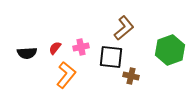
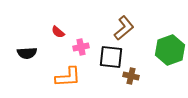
red semicircle: moved 3 px right, 16 px up; rotated 88 degrees counterclockwise
orange L-shape: moved 2 px right, 2 px down; rotated 48 degrees clockwise
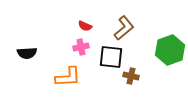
red semicircle: moved 27 px right, 6 px up; rotated 16 degrees counterclockwise
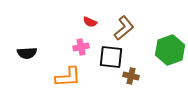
red semicircle: moved 5 px right, 4 px up
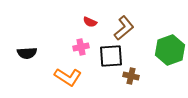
black square: moved 1 px up; rotated 10 degrees counterclockwise
orange L-shape: rotated 36 degrees clockwise
